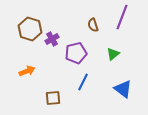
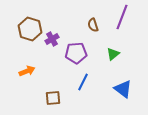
purple pentagon: rotated 10 degrees clockwise
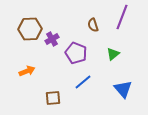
brown hexagon: rotated 20 degrees counterclockwise
purple pentagon: rotated 25 degrees clockwise
blue line: rotated 24 degrees clockwise
blue triangle: rotated 12 degrees clockwise
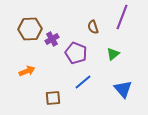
brown semicircle: moved 2 px down
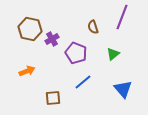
brown hexagon: rotated 15 degrees clockwise
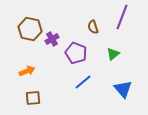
brown square: moved 20 px left
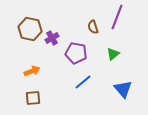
purple line: moved 5 px left
purple cross: moved 1 px up
purple pentagon: rotated 10 degrees counterclockwise
orange arrow: moved 5 px right
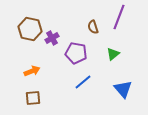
purple line: moved 2 px right
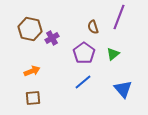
purple pentagon: moved 8 px right; rotated 25 degrees clockwise
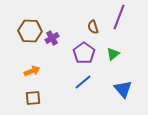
brown hexagon: moved 2 px down; rotated 10 degrees counterclockwise
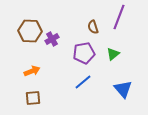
purple cross: moved 1 px down
purple pentagon: rotated 25 degrees clockwise
